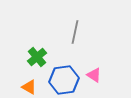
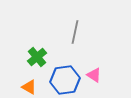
blue hexagon: moved 1 px right
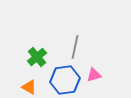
gray line: moved 15 px down
pink triangle: rotated 49 degrees counterclockwise
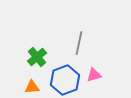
gray line: moved 4 px right, 4 px up
blue hexagon: rotated 12 degrees counterclockwise
orange triangle: moved 3 px right; rotated 35 degrees counterclockwise
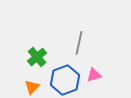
orange triangle: rotated 42 degrees counterclockwise
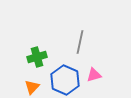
gray line: moved 1 px right, 1 px up
green cross: rotated 24 degrees clockwise
blue hexagon: rotated 16 degrees counterclockwise
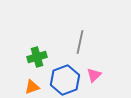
pink triangle: rotated 28 degrees counterclockwise
blue hexagon: rotated 16 degrees clockwise
orange triangle: rotated 28 degrees clockwise
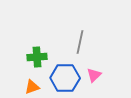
green cross: rotated 12 degrees clockwise
blue hexagon: moved 2 px up; rotated 20 degrees clockwise
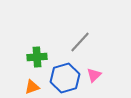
gray line: rotated 30 degrees clockwise
blue hexagon: rotated 16 degrees counterclockwise
